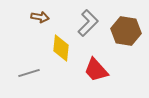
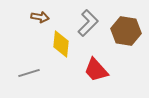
yellow diamond: moved 4 px up
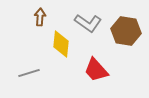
brown arrow: rotated 96 degrees counterclockwise
gray L-shape: rotated 80 degrees clockwise
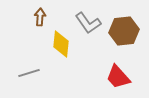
gray L-shape: rotated 20 degrees clockwise
brown hexagon: moved 2 px left; rotated 16 degrees counterclockwise
red trapezoid: moved 22 px right, 7 px down
